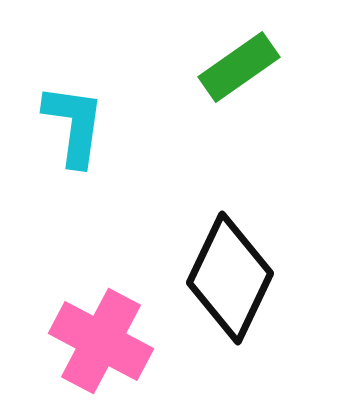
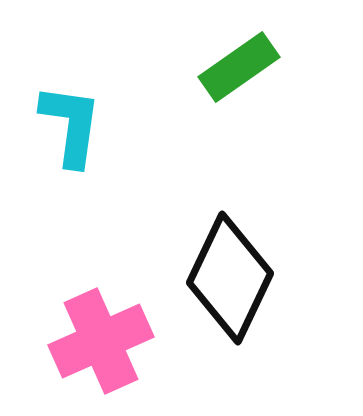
cyan L-shape: moved 3 px left
pink cross: rotated 38 degrees clockwise
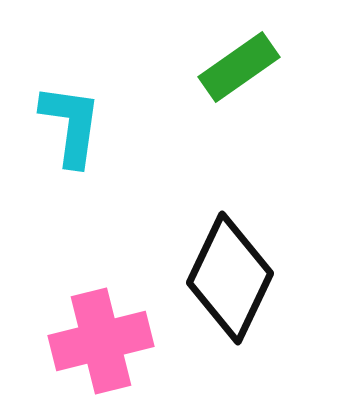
pink cross: rotated 10 degrees clockwise
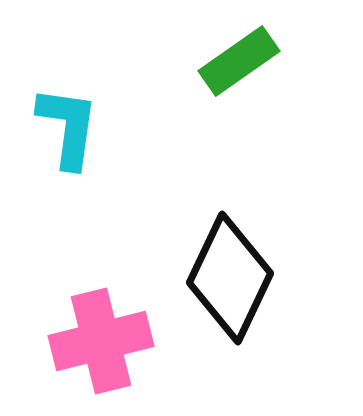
green rectangle: moved 6 px up
cyan L-shape: moved 3 px left, 2 px down
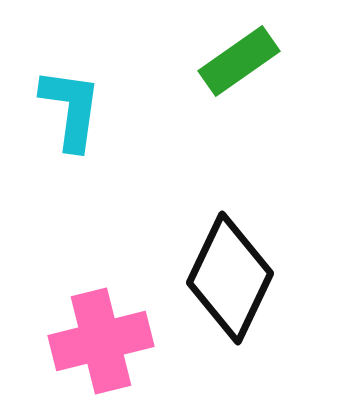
cyan L-shape: moved 3 px right, 18 px up
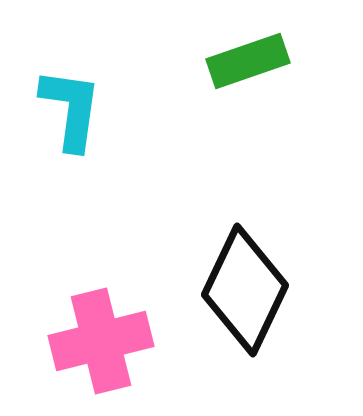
green rectangle: moved 9 px right; rotated 16 degrees clockwise
black diamond: moved 15 px right, 12 px down
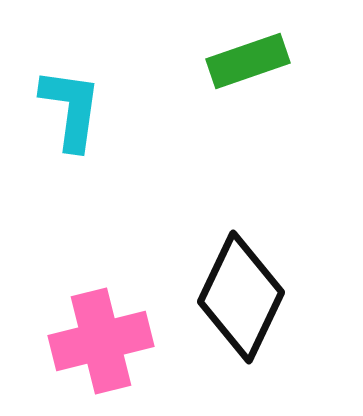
black diamond: moved 4 px left, 7 px down
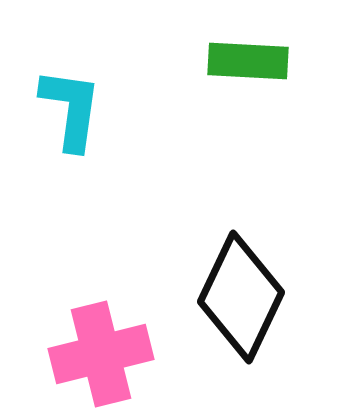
green rectangle: rotated 22 degrees clockwise
pink cross: moved 13 px down
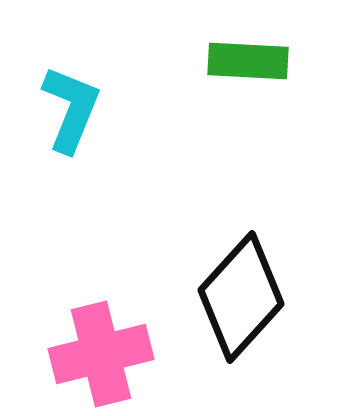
cyan L-shape: rotated 14 degrees clockwise
black diamond: rotated 17 degrees clockwise
